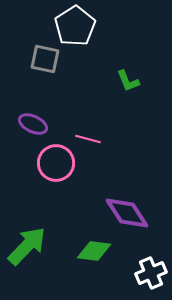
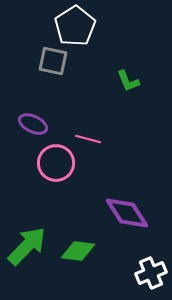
gray square: moved 8 px right, 2 px down
green diamond: moved 16 px left
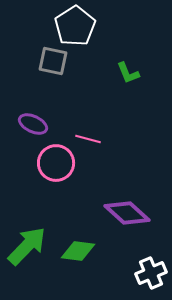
green L-shape: moved 8 px up
purple diamond: rotated 15 degrees counterclockwise
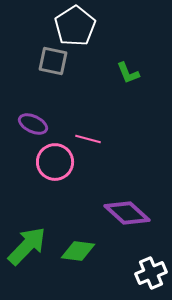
pink circle: moved 1 px left, 1 px up
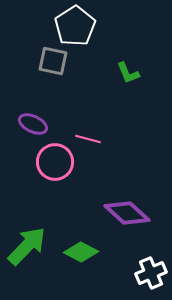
green diamond: moved 3 px right, 1 px down; rotated 20 degrees clockwise
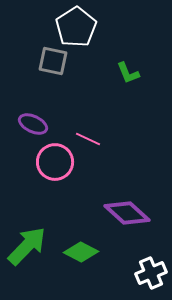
white pentagon: moved 1 px right, 1 px down
pink line: rotated 10 degrees clockwise
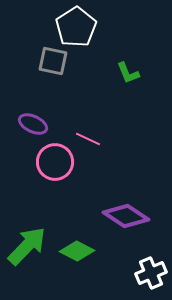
purple diamond: moved 1 px left, 3 px down; rotated 9 degrees counterclockwise
green diamond: moved 4 px left, 1 px up
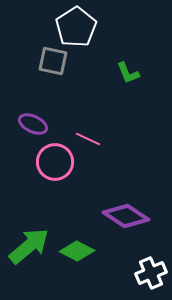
green arrow: moved 2 px right; rotated 6 degrees clockwise
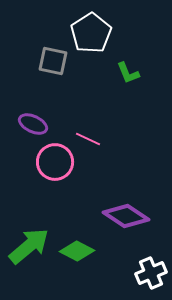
white pentagon: moved 15 px right, 6 px down
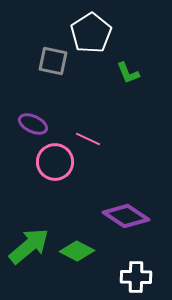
white cross: moved 15 px left, 4 px down; rotated 24 degrees clockwise
